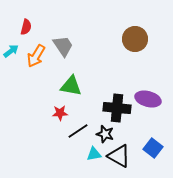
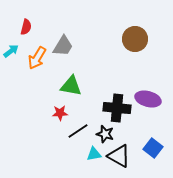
gray trapezoid: rotated 65 degrees clockwise
orange arrow: moved 1 px right, 2 px down
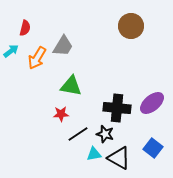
red semicircle: moved 1 px left, 1 px down
brown circle: moved 4 px left, 13 px up
purple ellipse: moved 4 px right, 4 px down; rotated 55 degrees counterclockwise
red star: moved 1 px right, 1 px down
black line: moved 3 px down
black triangle: moved 2 px down
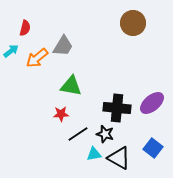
brown circle: moved 2 px right, 3 px up
orange arrow: rotated 20 degrees clockwise
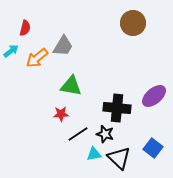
purple ellipse: moved 2 px right, 7 px up
black triangle: rotated 15 degrees clockwise
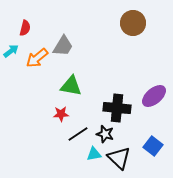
blue square: moved 2 px up
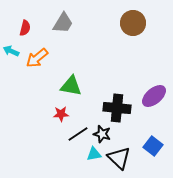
gray trapezoid: moved 23 px up
cyan arrow: rotated 119 degrees counterclockwise
black star: moved 3 px left
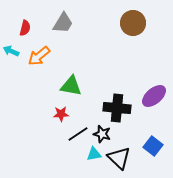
orange arrow: moved 2 px right, 2 px up
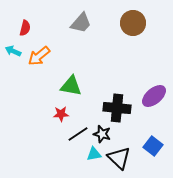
gray trapezoid: moved 18 px right; rotated 10 degrees clockwise
cyan arrow: moved 2 px right
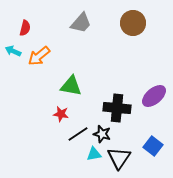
red star: rotated 14 degrees clockwise
black triangle: rotated 20 degrees clockwise
